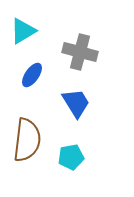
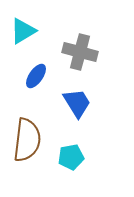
blue ellipse: moved 4 px right, 1 px down
blue trapezoid: moved 1 px right
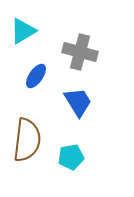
blue trapezoid: moved 1 px right, 1 px up
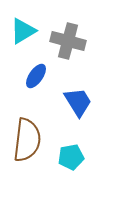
gray cross: moved 12 px left, 11 px up
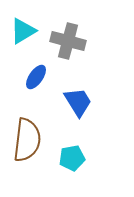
blue ellipse: moved 1 px down
cyan pentagon: moved 1 px right, 1 px down
